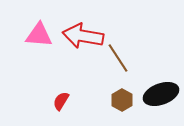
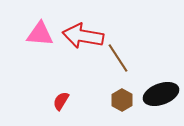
pink triangle: moved 1 px right, 1 px up
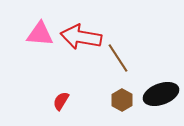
red arrow: moved 2 px left, 1 px down
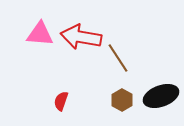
black ellipse: moved 2 px down
red semicircle: rotated 12 degrees counterclockwise
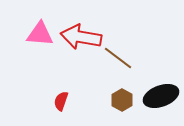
brown line: rotated 20 degrees counterclockwise
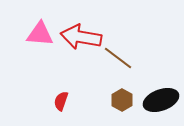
black ellipse: moved 4 px down
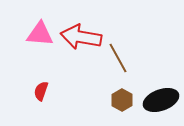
brown line: rotated 24 degrees clockwise
red semicircle: moved 20 px left, 10 px up
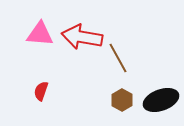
red arrow: moved 1 px right
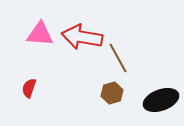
red semicircle: moved 12 px left, 3 px up
brown hexagon: moved 10 px left, 7 px up; rotated 15 degrees clockwise
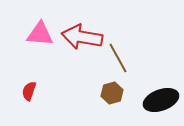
red semicircle: moved 3 px down
